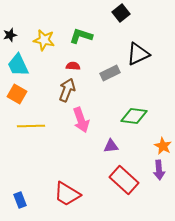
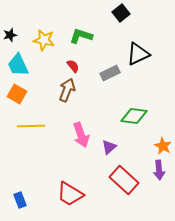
red semicircle: rotated 48 degrees clockwise
pink arrow: moved 15 px down
purple triangle: moved 2 px left, 1 px down; rotated 35 degrees counterclockwise
red trapezoid: moved 3 px right
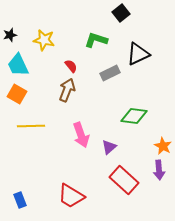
green L-shape: moved 15 px right, 4 px down
red semicircle: moved 2 px left
red trapezoid: moved 1 px right, 2 px down
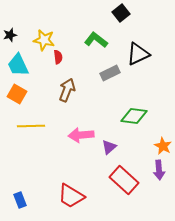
green L-shape: rotated 20 degrees clockwise
red semicircle: moved 13 px left, 9 px up; rotated 32 degrees clockwise
pink arrow: rotated 105 degrees clockwise
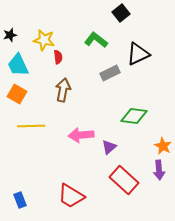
brown arrow: moved 4 px left; rotated 10 degrees counterclockwise
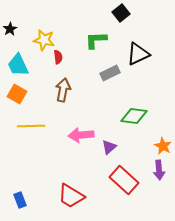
black star: moved 6 px up; rotated 16 degrees counterclockwise
green L-shape: rotated 40 degrees counterclockwise
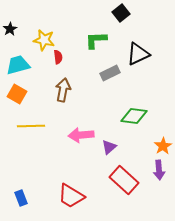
cyan trapezoid: rotated 100 degrees clockwise
orange star: rotated 12 degrees clockwise
blue rectangle: moved 1 px right, 2 px up
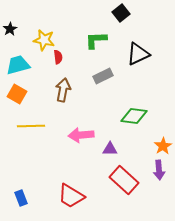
gray rectangle: moved 7 px left, 3 px down
purple triangle: moved 1 px right, 2 px down; rotated 42 degrees clockwise
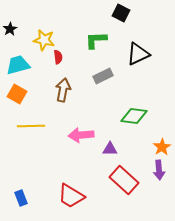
black square: rotated 24 degrees counterclockwise
orange star: moved 1 px left, 1 px down
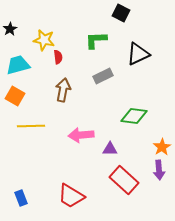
orange square: moved 2 px left, 2 px down
